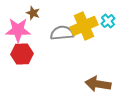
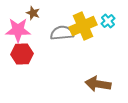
yellow cross: moved 1 px left
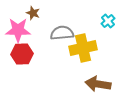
yellow cross: moved 22 px down; rotated 12 degrees clockwise
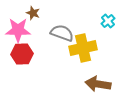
gray semicircle: rotated 25 degrees clockwise
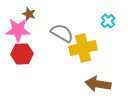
brown star: moved 4 px left, 1 px down
gray semicircle: rotated 10 degrees clockwise
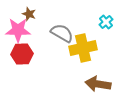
cyan cross: moved 2 px left, 1 px down
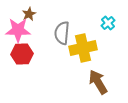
brown star: rotated 24 degrees clockwise
cyan cross: moved 2 px right, 1 px down
gray semicircle: rotated 115 degrees counterclockwise
brown arrow: moved 2 px up; rotated 50 degrees clockwise
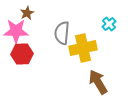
brown star: moved 2 px left, 1 px up
cyan cross: moved 1 px right, 1 px down
pink star: moved 2 px left, 1 px down
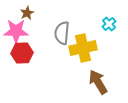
red hexagon: moved 1 px up
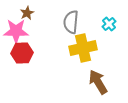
gray semicircle: moved 9 px right, 11 px up
